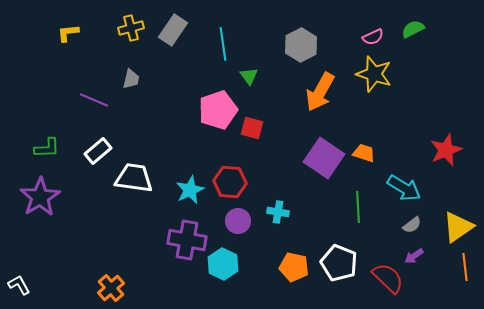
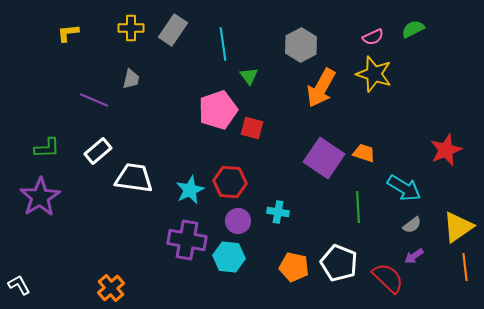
yellow cross: rotated 15 degrees clockwise
orange arrow: moved 1 px right, 4 px up
cyan hexagon: moved 6 px right, 7 px up; rotated 20 degrees counterclockwise
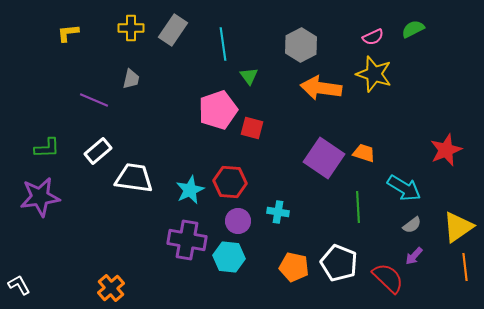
orange arrow: rotated 69 degrees clockwise
purple star: rotated 24 degrees clockwise
purple arrow: rotated 12 degrees counterclockwise
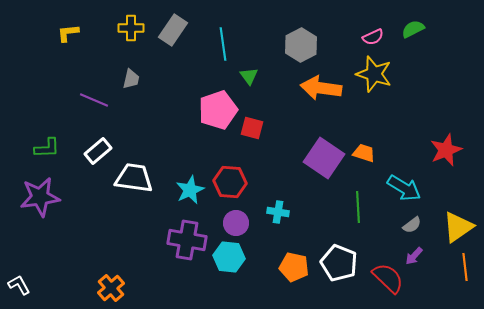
purple circle: moved 2 px left, 2 px down
